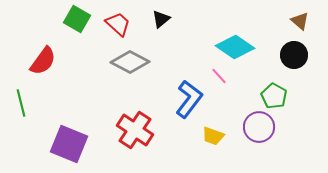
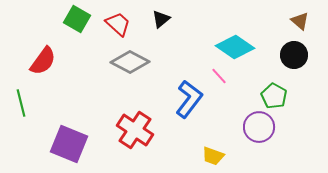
yellow trapezoid: moved 20 px down
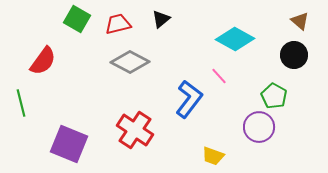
red trapezoid: rotated 56 degrees counterclockwise
cyan diamond: moved 8 px up; rotated 6 degrees counterclockwise
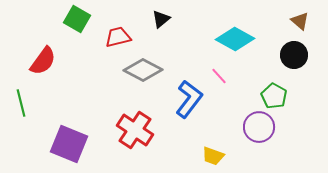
red trapezoid: moved 13 px down
gray diamond: moved 13 px right, 8 px down
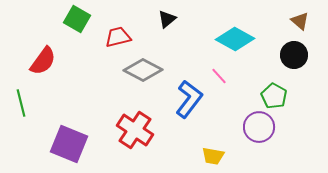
black triangle: moved 6 px right
yellow trapezoid: rotated 10 degrees counterclockwise
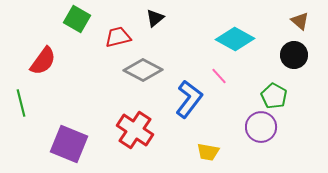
black triangle: moved 12 px left, 1 px up
purple circle: moved 2 px right
yellow trapezoid: moved 5 px left, 4 px up
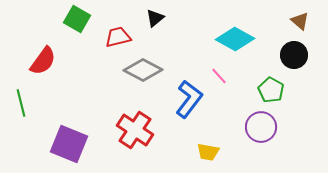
green pentagon: moved 3 px left, 6 px up
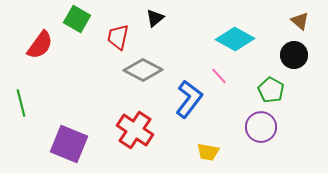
red trapezoid: rotated 64 degrees counterclockwise
red semicircle: moved 3 px left, 16 px up
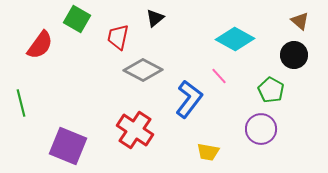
purple circle: moved 2 px down
purple square: moved 1 px left, 2 px down
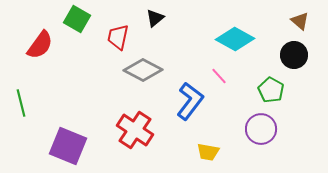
blue L-shape: moved 1 px right, 2 px down
